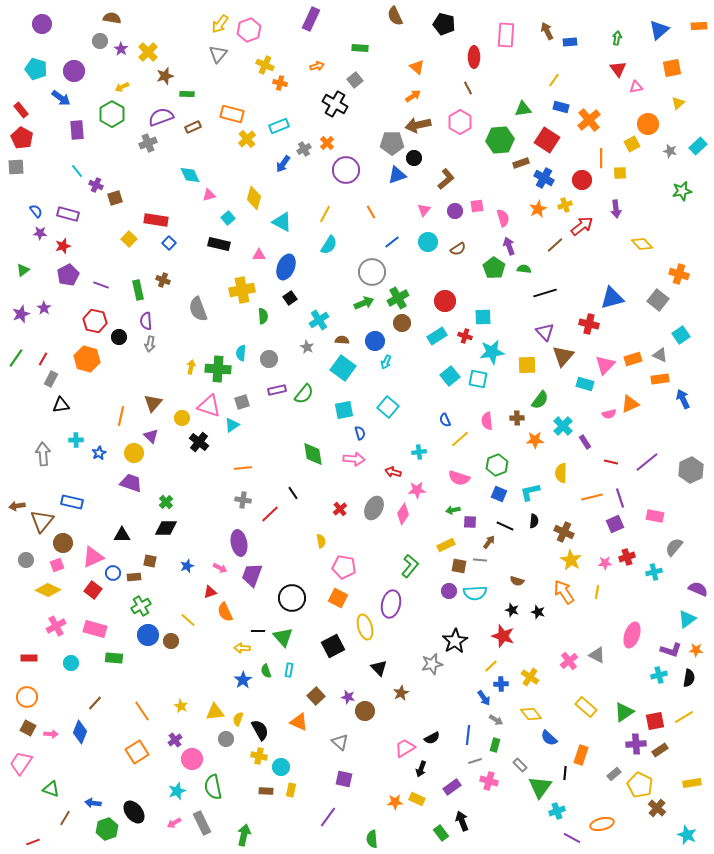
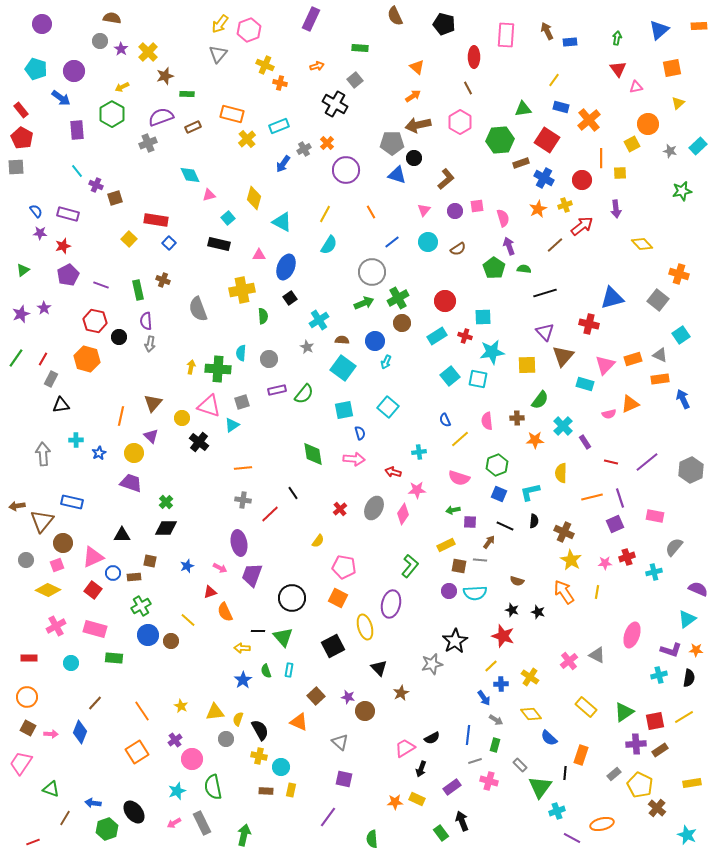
blue triangle at (397, 175): rotated 36 degrees clockwise
yellow semicircle at (321, 541): moved 3 px left; rotated 48 degrees clockwise
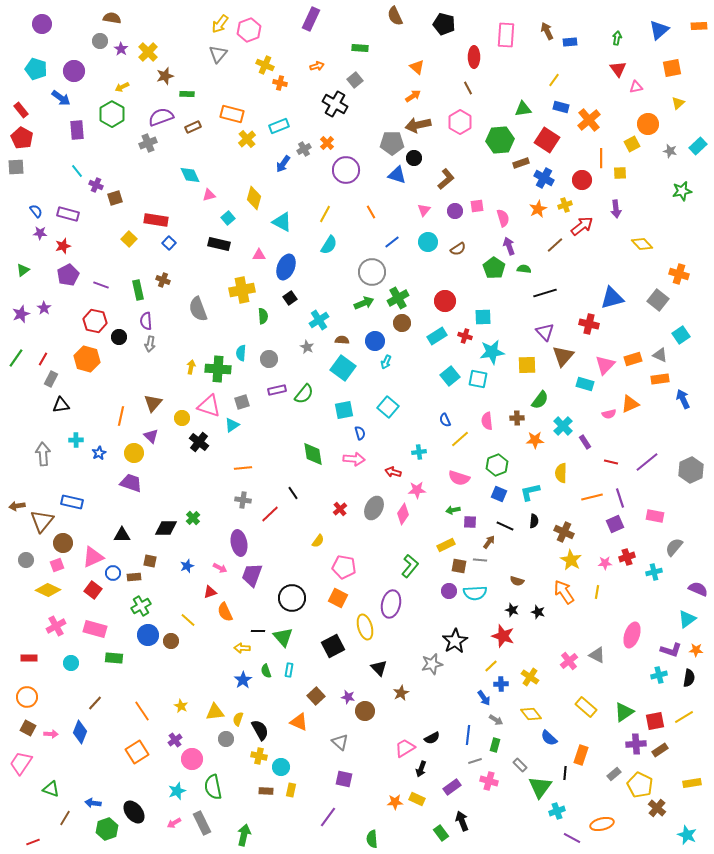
green cross at (166, 502): moved 27 px right, 16 px down
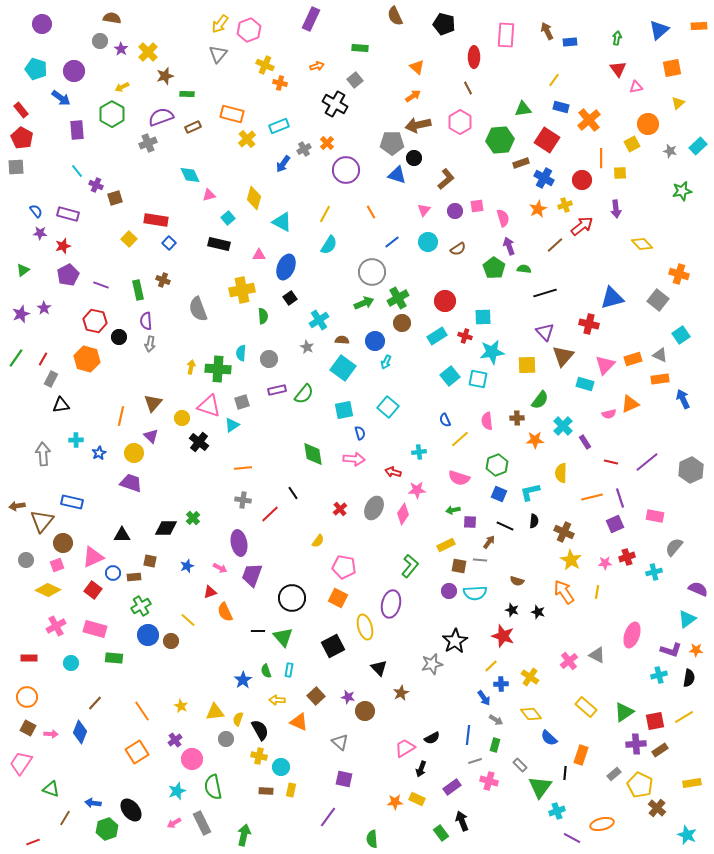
yellow arrow at (242, 648): moved 35 px right, 52 px down
black ellipse at (134, 812): moved 3 px left, 2 px up
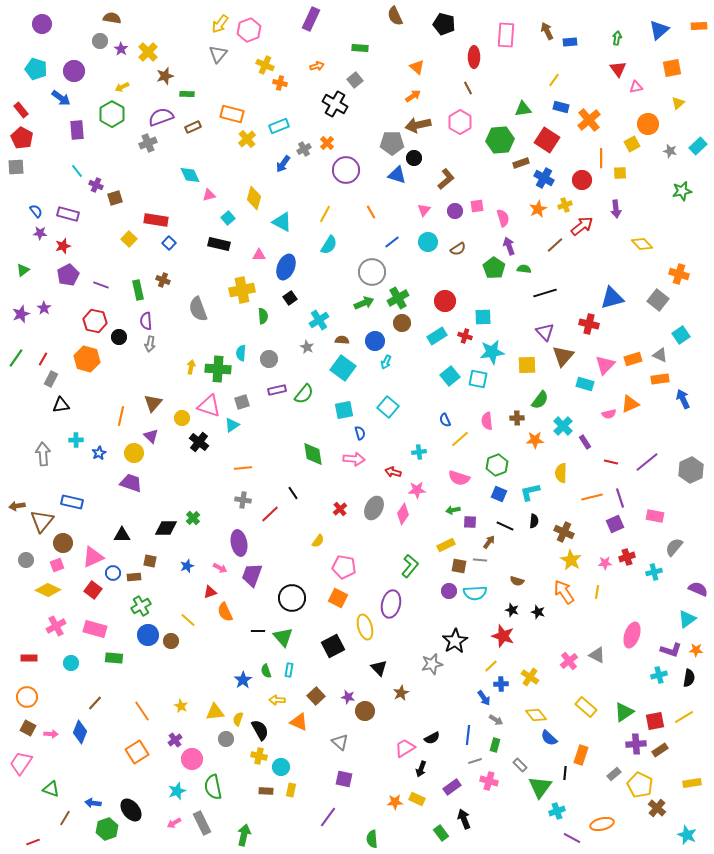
yellow diamond at (531, 714): moved 5 px right, 1 px down
black arrow at (462, 821): moved 2 px right, 2 px up
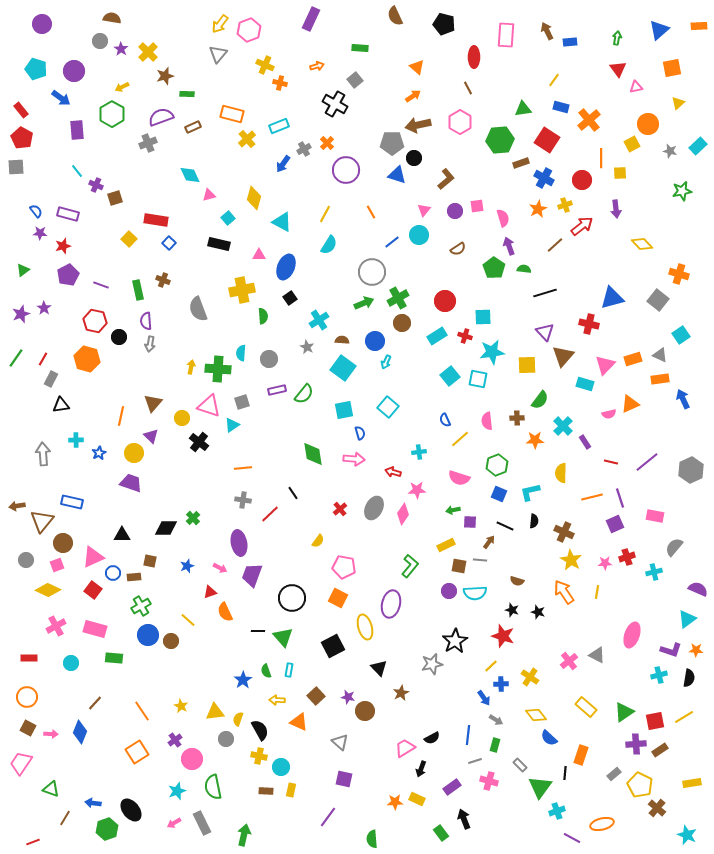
cyan circle at (428, 242): moved 9 px left, 7 px up
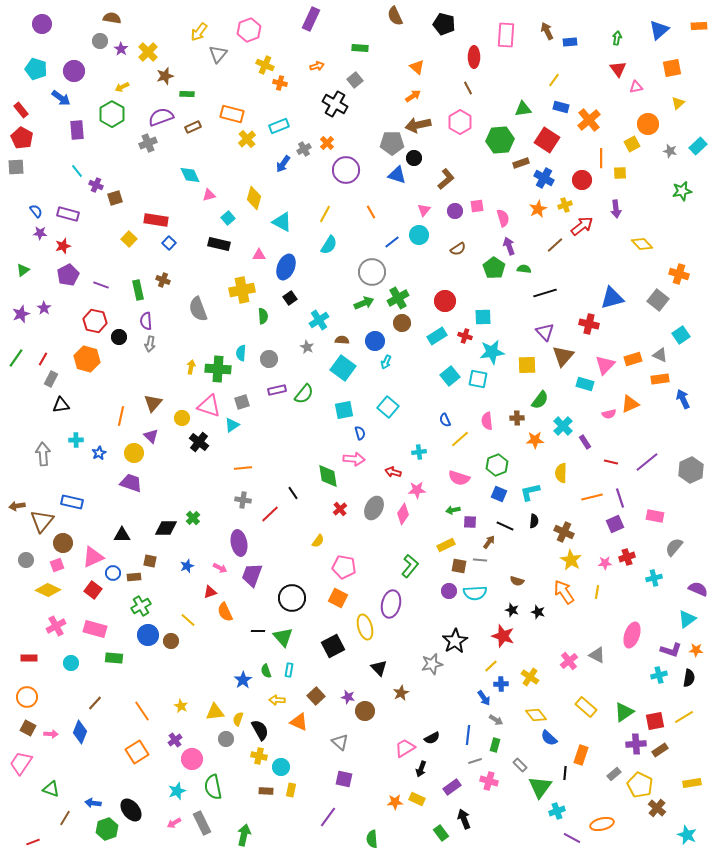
yellow arrow at (220, 24): moved 21 px left, 8 px down
green diamond at (313, 454): moved 15 px right, 22 px down
cyan cross at (654, 572): moved 6 px down
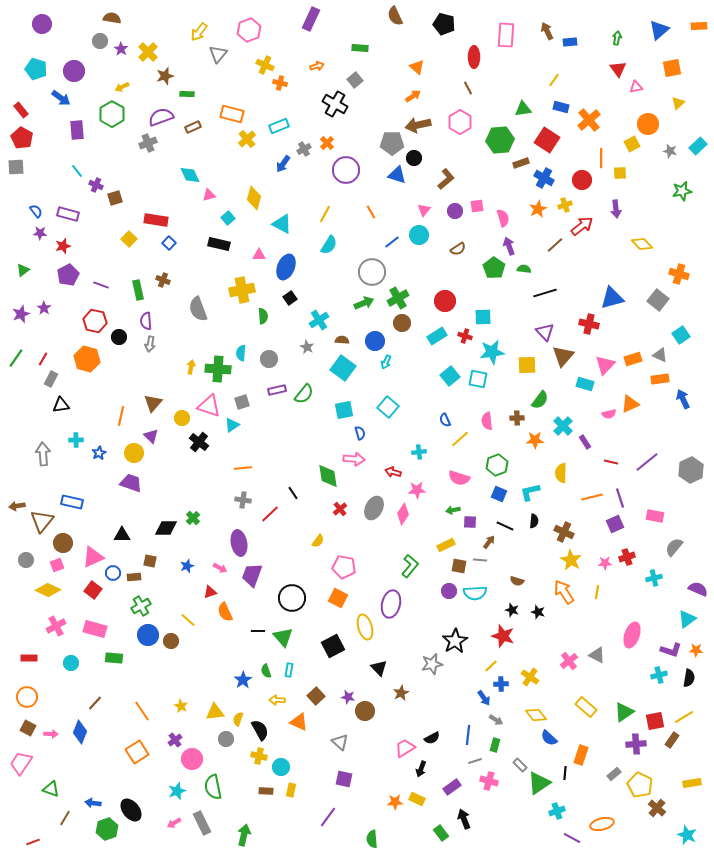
cyan triangle at (282, 222): moved 2 px down
brown rectangle at (660, 750): moved 12 px right, 10 px up; rotated 21 degrees counterclockwise
green triangle at (540, 787): moved 1 px left, 4 px up; rotated 20 degrees clockwise
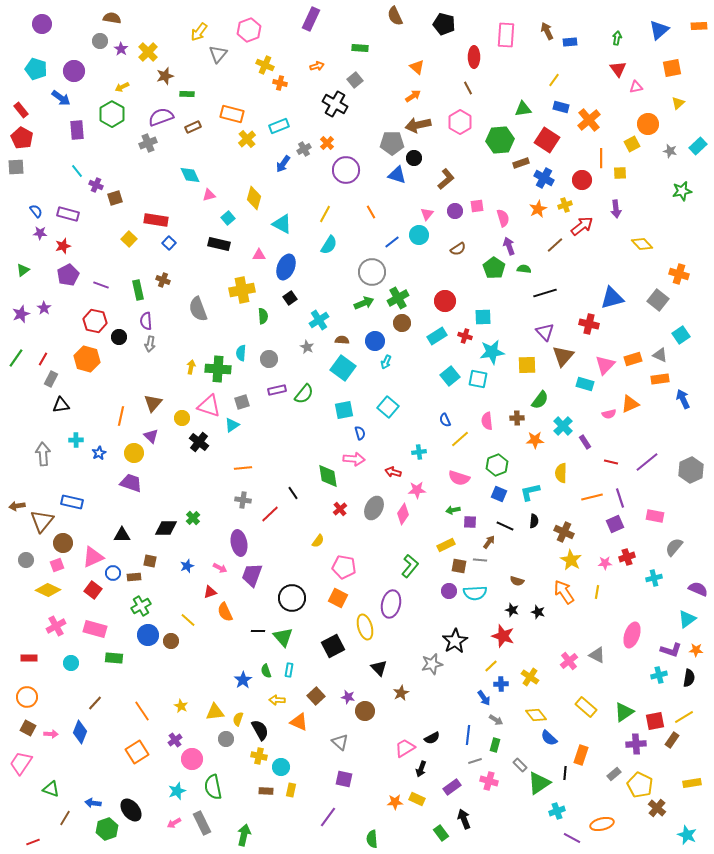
pink triangle at (424, 210): moved 3 px right, 4 px down
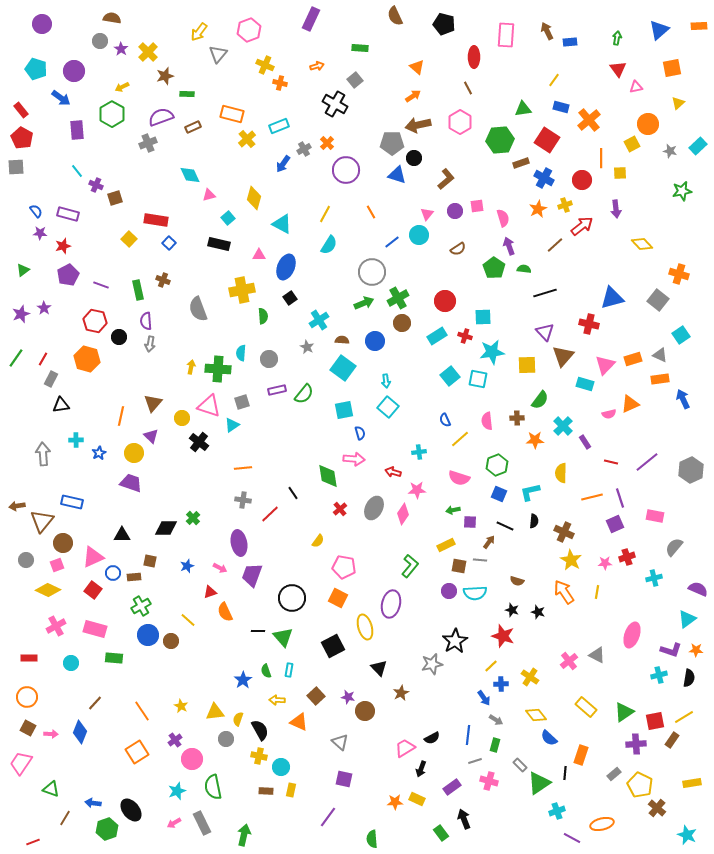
cyan arrow at (386, 362): moved 19 px down; rotated 32 degrees counterclockwise
